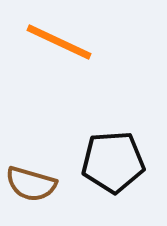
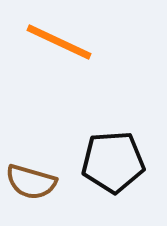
brown semicircle: moved 2 px up
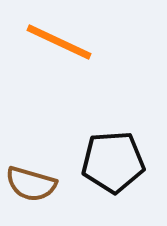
brown semicircle: moved 2 px down
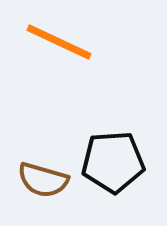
brown semicircle: moved 12 px right, 4 px up
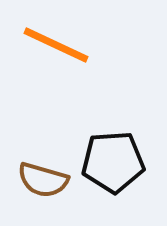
orange line: moved 3 px left, 3 px down
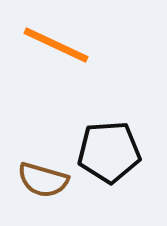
black pentagon: moved 4 px left, 10 px up
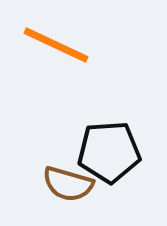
brown semicircle: moved 25 px right, 4 px down
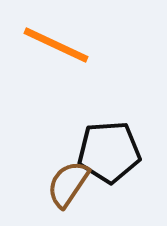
brown semicircle: rotated 108 degrees clockwise
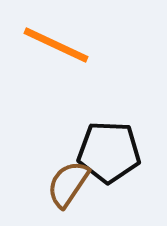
black pentagon: rotated 6 degrees clockwise
